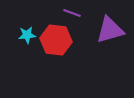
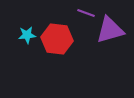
purple line: moved 14 px right
red hexagon: moved 1 px right, 1 px up
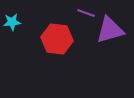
cyan star: moved 15 px left, 13 px up
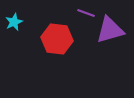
cyan star: moved 2 px right; rotated 18 degrees counterclockwise
